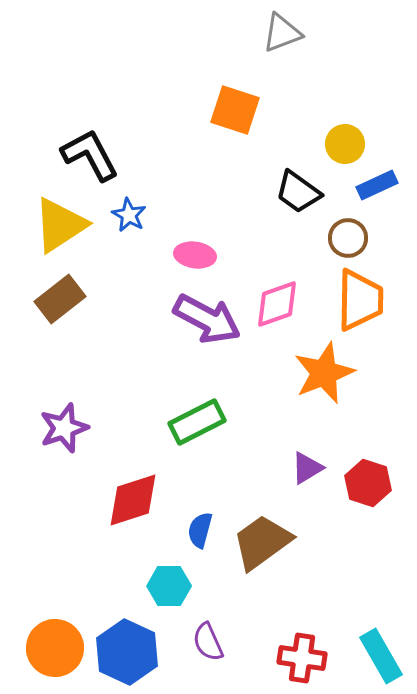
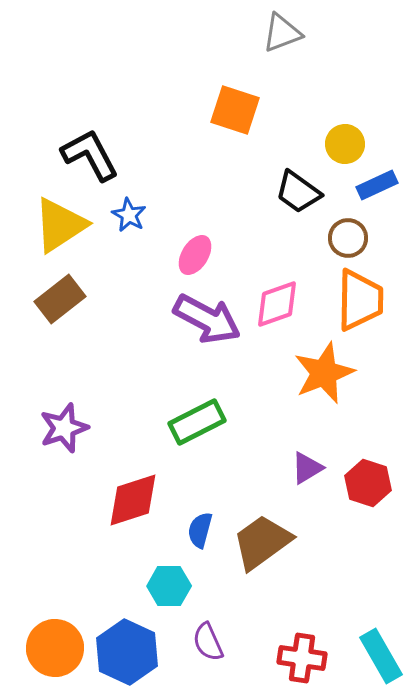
pink ellipse: rotated 66 degrees counterclockwise
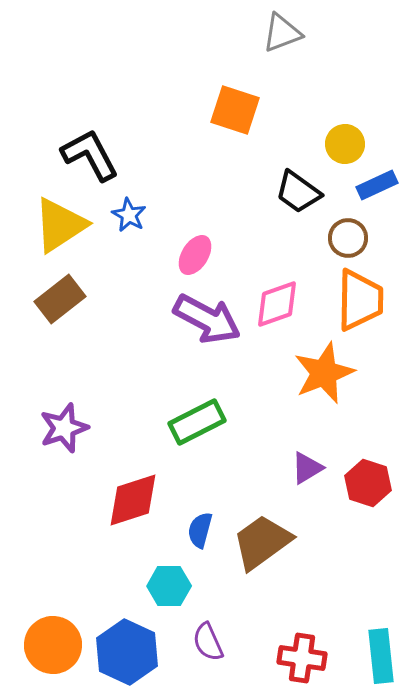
orange circle: moved 2 px left, 3 px up
cyan rectangle: rotated 24 degrees clockwise
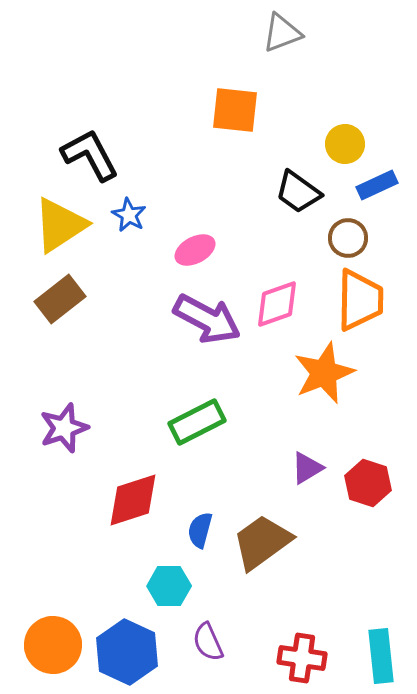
orange square: rotated 12 degrees counterclockwise
pink ellipse: moved 5 px up; rotated 30 degrees clockwise
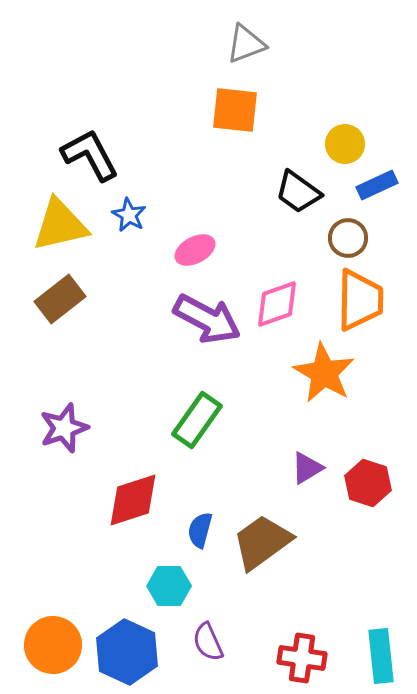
gray triangle: moved 36 px left, 11 px down
yellow triangle: rotated 20 degrees clockwise
orange star: rotated 20 degrees counterclockwise
green rectangle: moved 2 px up; rotated 28 degrees counterclockwise
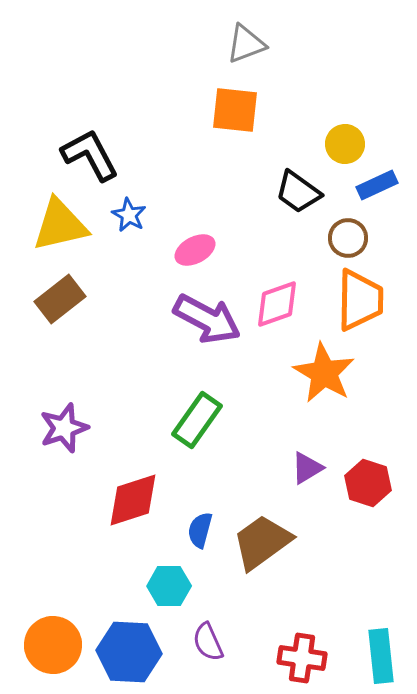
blue hexagon: moved 2 px right; rotated 22 degrees counterclockwise
